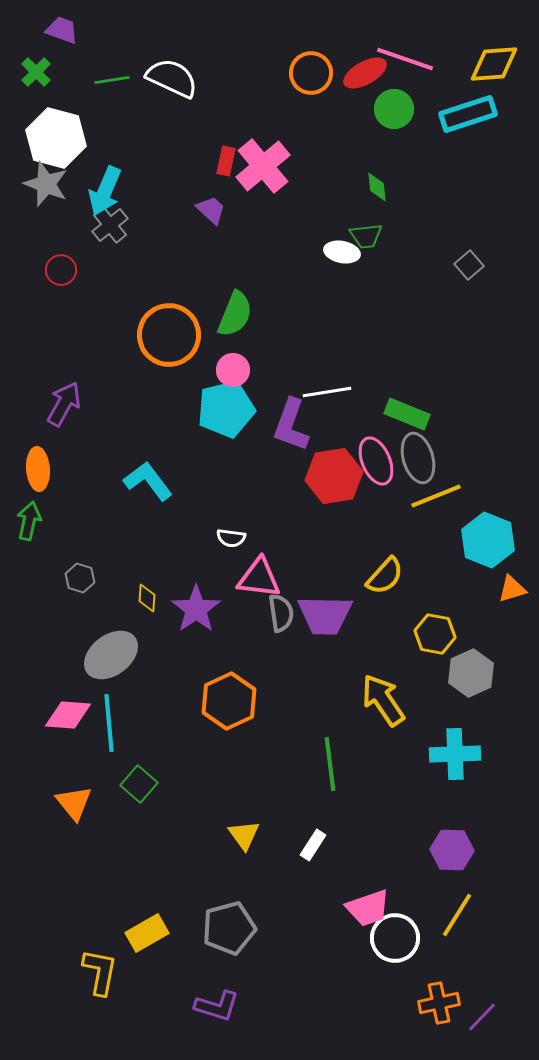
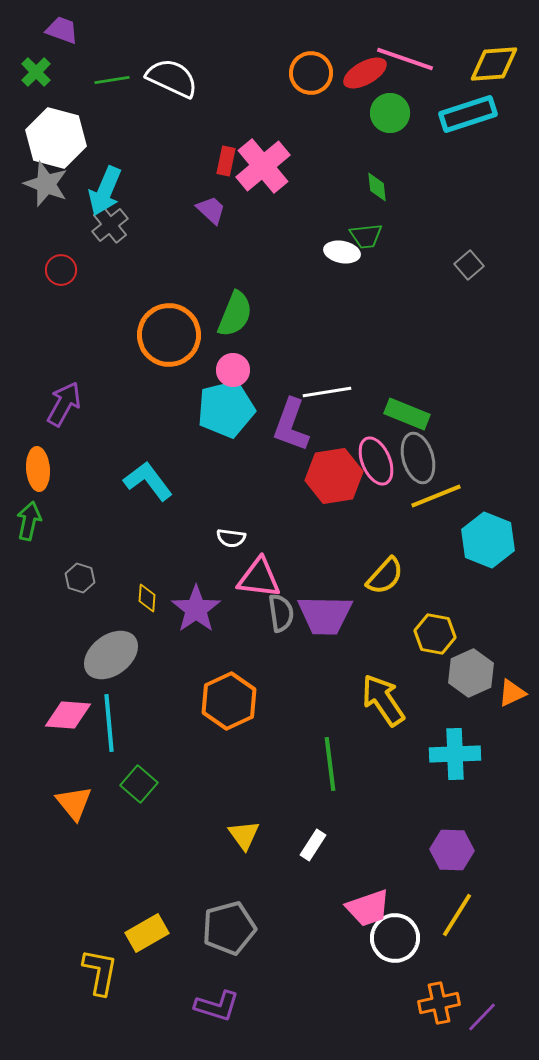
green circle at (394, 109): moved 4 px left, 4 px down
orange triangle at (512, 589): moved 104 px down; rotated 8 degrees counterclockwise
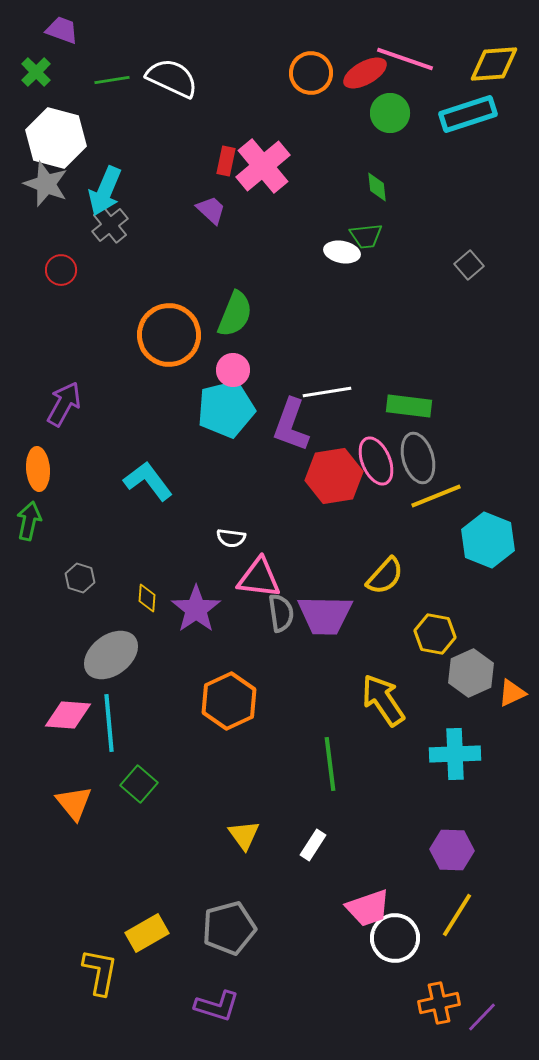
green rectangle at (407, 414): moved 2 px right, 8 px up; rotated 15 degrees counterclockwise
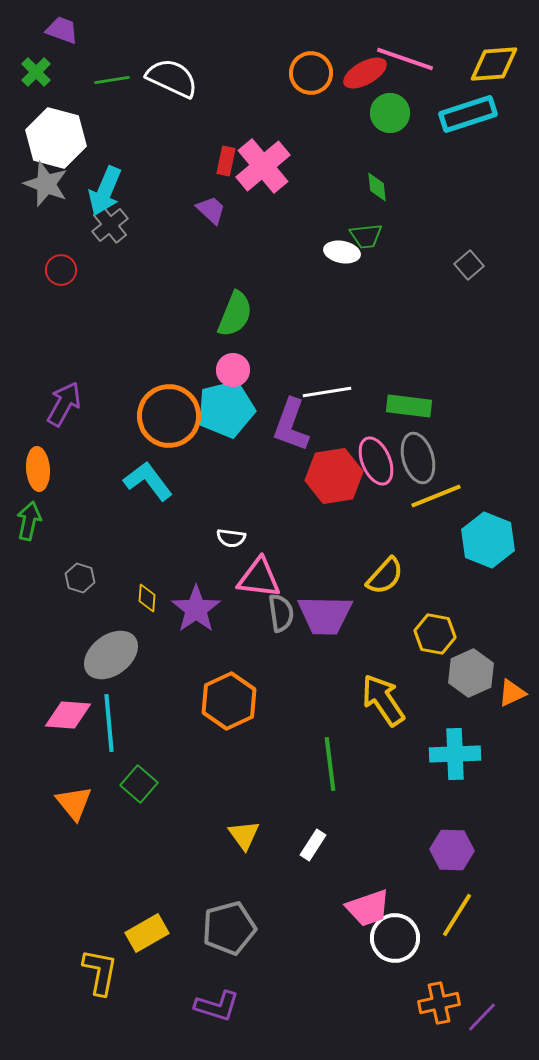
orange circle at (169, 335): moved 81 px down
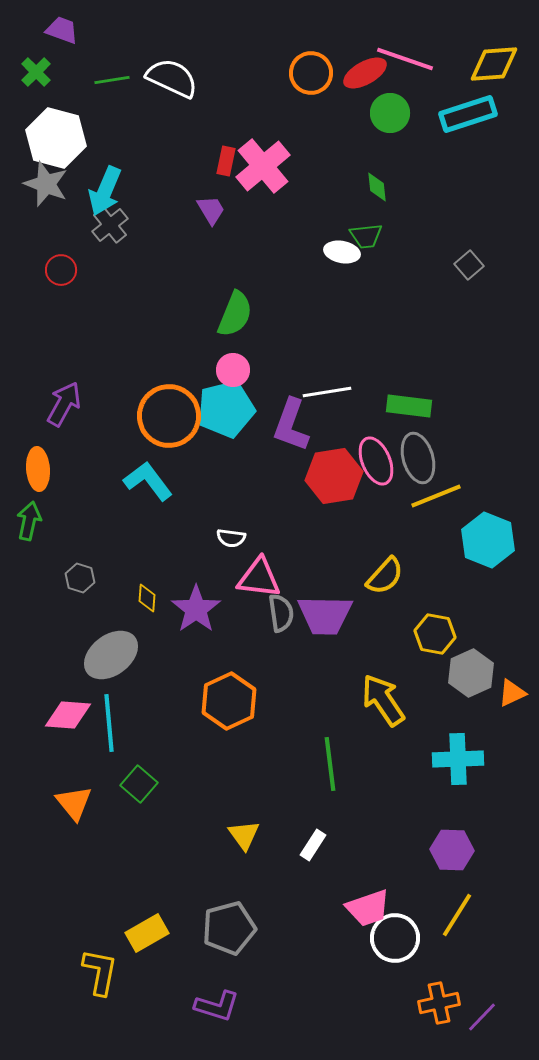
purple trapezoid at (211, 210): rotated 16 degrees clockwise
cyan cross at (455, 754): moved 3 px right, 5 px down
